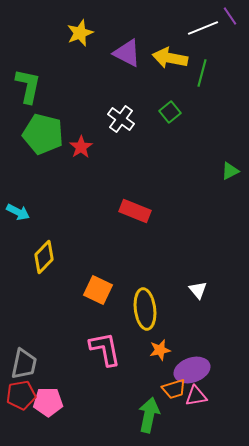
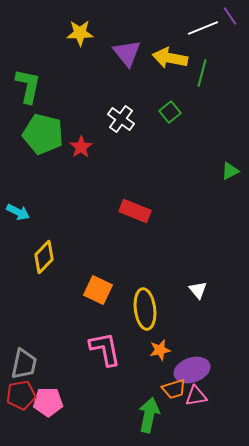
yellow star: rotated 20 degrees clockwise
purple triangle: rotated 24 degrees clockwise
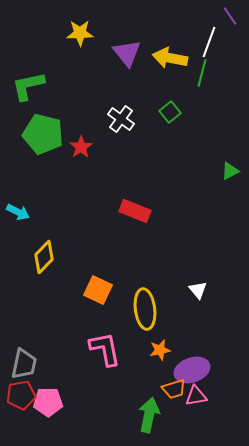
white line: moved 6 px right, 14 px down; rotated 48 degrees counterclockwise
green L-shape: rotated 114 degrees counterclockwise
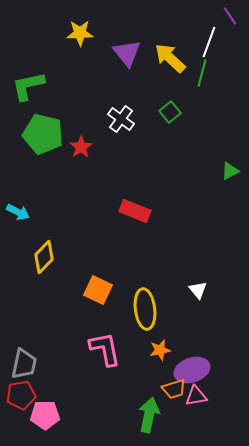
yellow arrow: rotated 32 degrees clockwise
pink pentagon: moved 3 px left, 13 px down
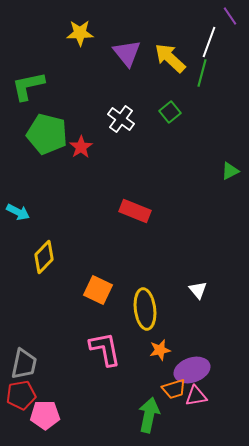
green pentagon: moved 4 px right
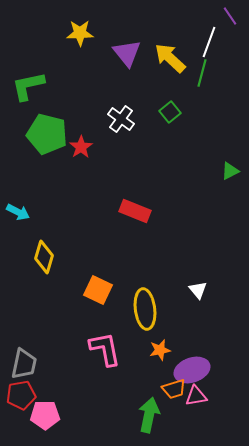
yellow diamond: rotated 28 degrees counterclockwise
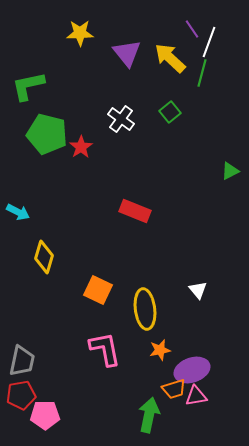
purple line: moved 38 px left, 13 px down
gray trapezoid: moved 2 px left, 3 px up
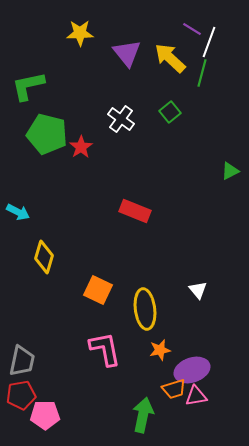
purple line: rotated 24 degrees counterclockwise
green arrow: moved 6 px left
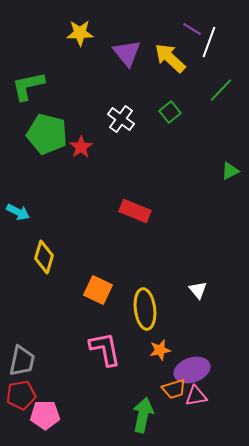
green line: moved 19 px right, 17 px down; rotated 28 degrees clockwise
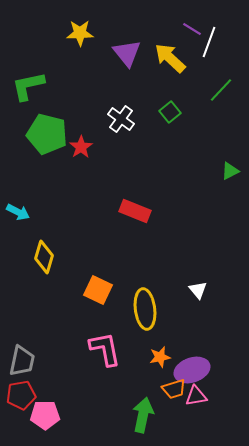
orange star: moved 7 px down
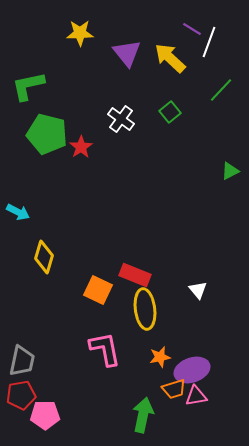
red rectangle: moved 64 px down
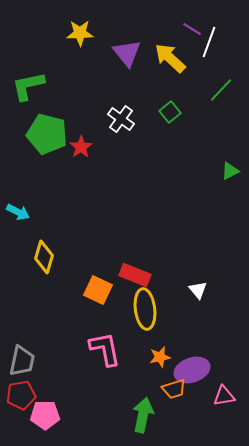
pink triangle: moved 28 px right
